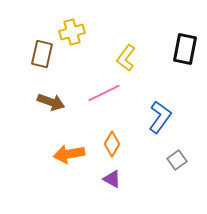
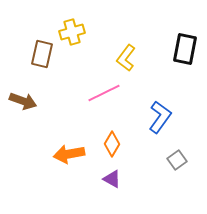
brown arrow: moved 28 px left, 1 px up
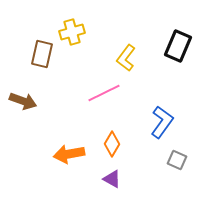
black rectangle: moved 7 px left, 3 px up; rotated 12 degrees clockwise
blue L-shape: moved 2 px right, 5 px down
gray square: rotated 30 degrees counterclockwise
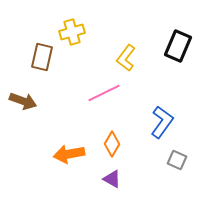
brown rectangle: moved 3 px down
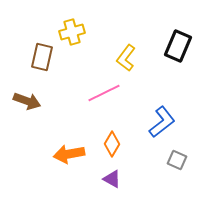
brown arrow: moved 4 px right
blue L-shape: rotated 16 degrees clockwise
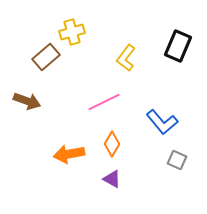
brown rectangle: moved 4 px right; rotated 36 degrees clockwise
pink line: moved 9 px down
blue L-shape: rotated 88 degrees clockwise
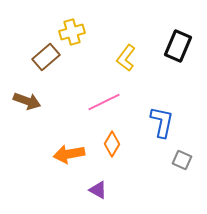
blue L-shape: rotated 128 degrees counterclockwise
gray square: moved 5 px right
purple triangle: moved 14 px left, 11 px down
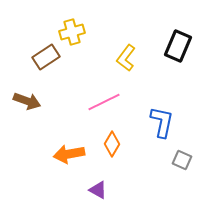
brown rectangle: rotated 8 degrees clockwise
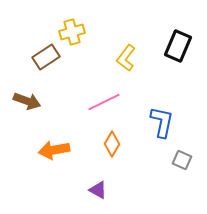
orange arrow: moved 15 px left, 4 px up
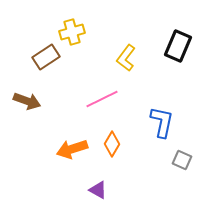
pink line: moved 2 px left, 3 px up
orange arrow: moved 18 px right, 1 px up; rotated 8 degrees counterclockwise
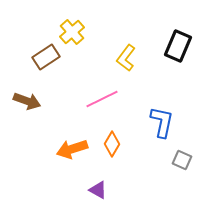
yellow cross: rotated 25 degrees counterclockwise
